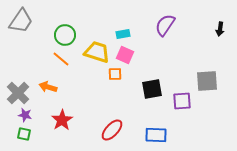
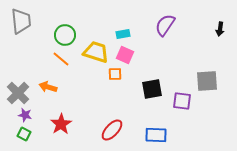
gray trapezoid: rotated 40 degrees counterclockwise
yellow trapezoid: moved 1 px left
purple square: rotated 12 degrees clockwise
red star: moved 1 px left, 4 px down
green square: rotated 16 degrees clockwise
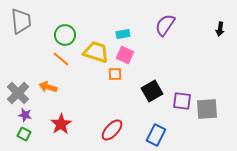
gray square: moved 28 px down
black square: moved 2 px down; rotated 20 degrees counterclockwise
blue rectangle: rotated 65 degrees counterclockwise
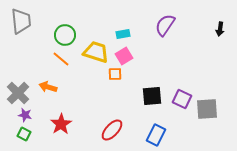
pink square: moved 1 px left, 1 px down; rotated 36 degrees clockwise
black square: moved 5 px down; rotated 25 degrees clockwise
purple square: moved 2 px up; rotated 18 degrees clockwise
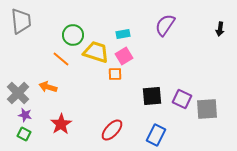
green circle: moved 8 px right
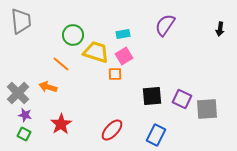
orange line: moved 5 px down
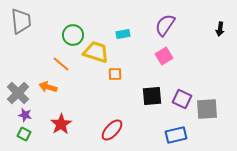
pink square: moved 40 px right
blue rectangle: moved 20 px right; rotated 50 degrees clockwise
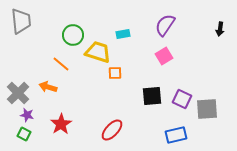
yellow trapezoid: moved 2 px right
orange square: moved 1 px up
purple star: moved 2 px right
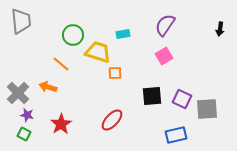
red ellipse: moved 10 px up
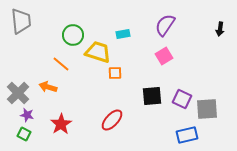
blue rectangle: moved 11 px right
